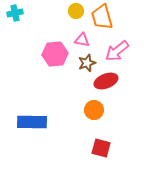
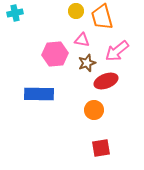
blue rectangle: moved 7 px right, 28 px up
red square: rotated 24 degrees counterclockwise
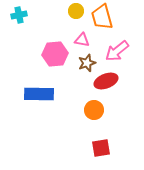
cyan cross: moved 4 px right, 2 px down
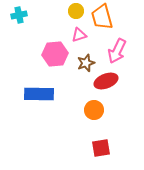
pink triangle: moved 3 px left, 5 px up; rotated 28 degrees counterclockwise
pink arrow: rotated 25 degrees counterclockwise
brown star: moved 1 px left
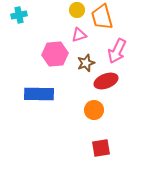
yellow circle: moved 1 px right, 1 px up
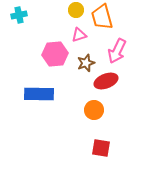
yellow circle: moved 1 px left
red square: rotated 18 degrees clockwise
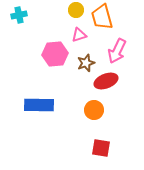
blue rectangle: moved 11 px down
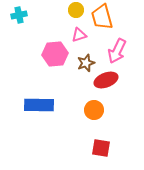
red ellipse: moved 1 px up
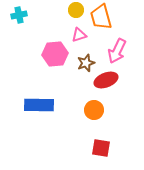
orange trapezoid: moved 1 px left
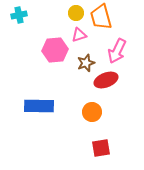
yellow circle: moved 3 px down
pink hexagon: moved 4 px up
blue rectangle: moved 1 px down
orange circle: moved 2 px left, 2 px down
red square: rotated 18 degrees counterclockwise
